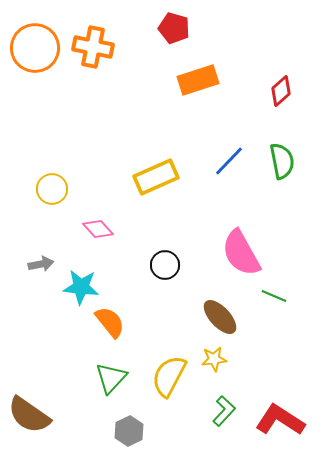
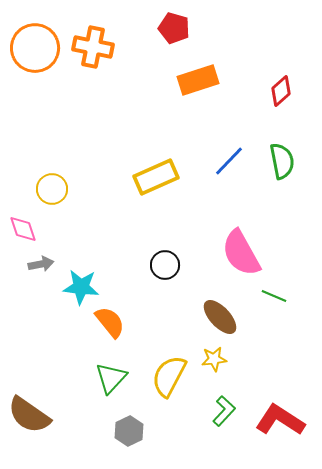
pink diamond: moved 75 px left; rotated 24 degrees clockwise
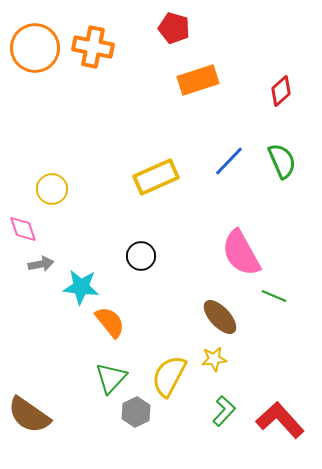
green semicircle: rotated 12 degrees counterclockwise
black circle: moved 24 px left, 9 px up
red L-shape: rotated 15 degrees clockwise
gray hexagon: moved 7 px right, 19 px up
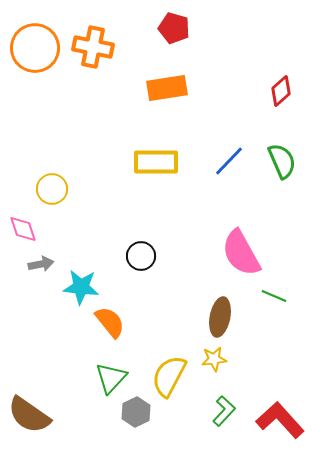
orange rectangle: moved 31 px left, 8 px down; rotated 9 degrees clockwise
yellow rectangle: moved 15 px up; rotated 24 degrees clockwise
brown ellipse: rotated 54 degrees clockwise
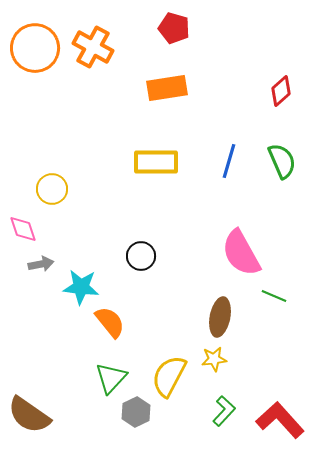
orange cross: rotated 18 degrees clockwise
blue line: rotated 28 degrees counterclockwise
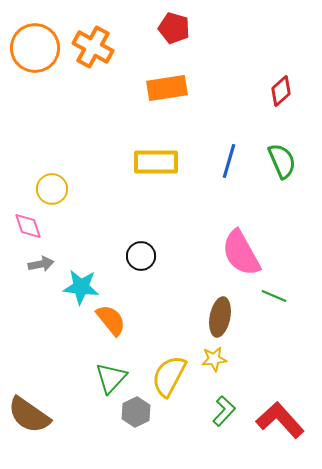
pink diamond: moved 5 px right, 3 px up
orange semicircle: moved 1 px right, 2 px up
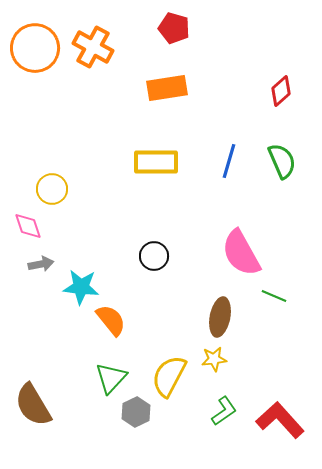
black circle: moved 13 px right
green L-shape: rotated 12 degrees clockwise
brown semicircle: moved 4 px right, 10 px up; rotated 24 degrees clockwise
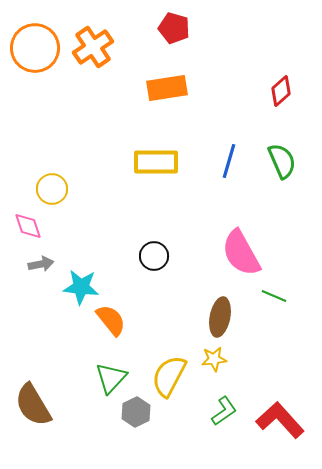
orange cross: rotated 27 degrees clockwise
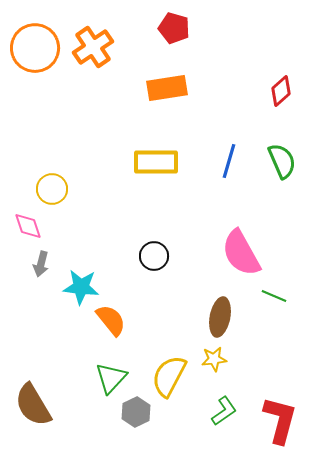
gray arrow: rotated 115 degrees clockwise
red L-shape: rotated 57 degrees clockwise
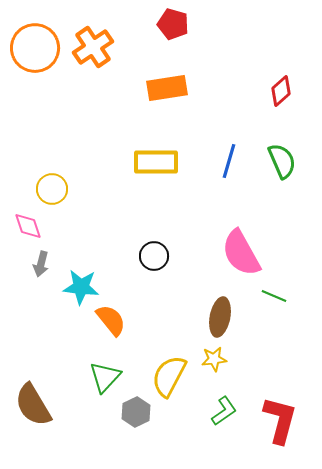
red pentagon: moved 1 px left, 4 px up
green triangle: moved 6 px left, 1 px up
